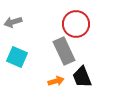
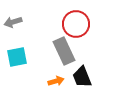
cyan square: rotated 35 degrees counterclockwise
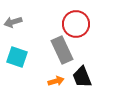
gray rectangle: moved 2 px left, 1 px up
cyan square: rotated 30 degrees clockwise
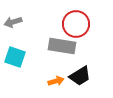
gray rectangle: moved 4 px up; rotated 56 degrees counterclockwise
cyan square: moved 2 px left
black trapezoid: moved 2 px left, 1 px up; rotated 100 degrees counterclockwise
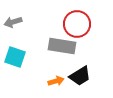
red circle: moved 1 px right
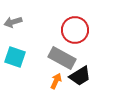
red circle: moved 2 px left, 6 px down
gray rectangle: moved 12 px down; rotated 20 degrees clockwise
orange arrow: rotated 49 degrees counterclockwise
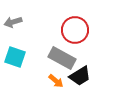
orange arrow: rotated 105 degrees clockwise
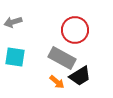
cyan square: rotated 10 degrees counterclockwise
orange arrow: moved 1 px right, 1 px down
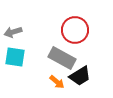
gray arrow: moved 10 px down
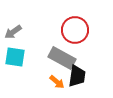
gray arrow: rotated 18 degrees counterclockwise
black trapezoid: moved 3 px left; rotated 50 degrees counterclockwise
